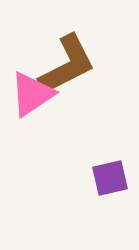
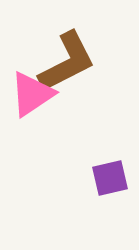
brown L-shape: moved 3 px up
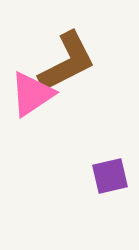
purple square: moved 2 px up
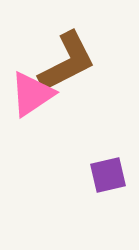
purple square: moved 2 px left, 1 px up
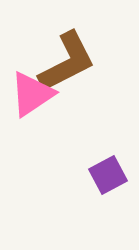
purple square: rotated 15 degrees counterclockwise
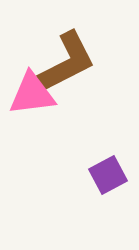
pink triangle: rotated 27 degrees clockwise
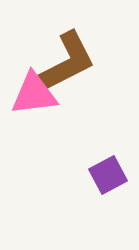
pink triangle: moved 2 px right
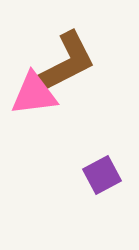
purple square: moved 6 px left
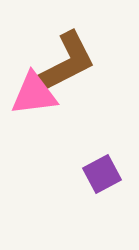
purple square: moved 1 px up
